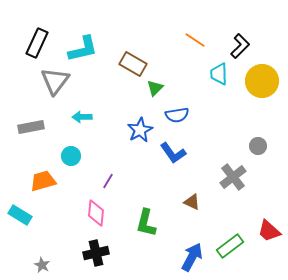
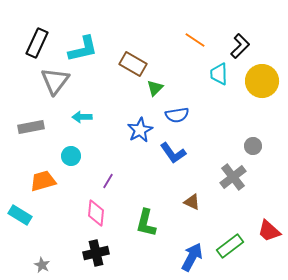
gray circle: moved 5 px left
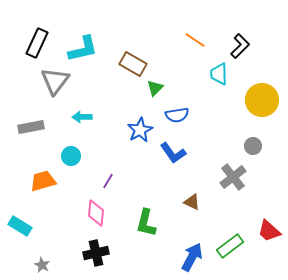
yellow circle: moved 19 px down
cyan rectangle: moved 11 px down
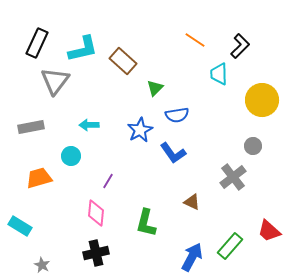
brown rectangle: moved 10 px left, 3 px up; rotated 12 degrees clockwise
cyan arrow: moved 7 px right, 8 px down
orange trapezoid: moved 4 px left, 3 px up
green rectangle: rotated 12 degrees counterclockwise
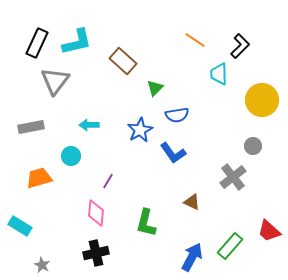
cyan L-shape: moved 6 px left, 7 px up
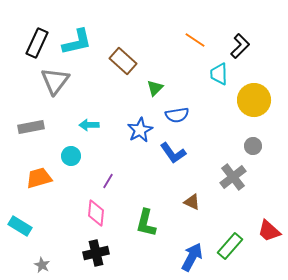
yellow circle: moved 8 px left
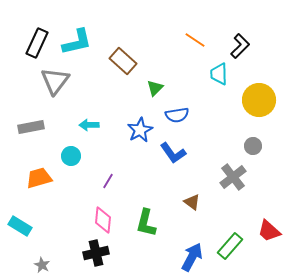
yellow circle: moved 5 px right
brown triangle: rotated 12 degrees clockwise
pink diamond: moved 7 px right, 7 px down
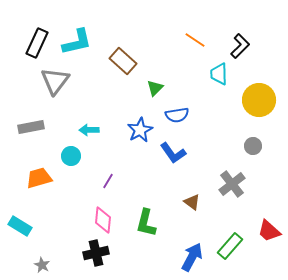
cyan arrow: moved 5 px down
gray cross: moved 1 px left, 7 px down
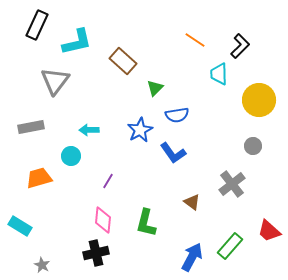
black rectangle: moved 18 px up
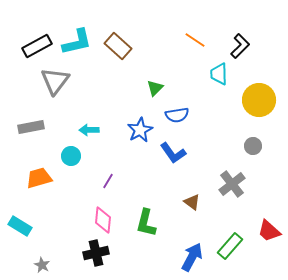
black rectangle: moved 21 px down; rotated 36 degrees clockwise
brown rectangle: moved 5 px left, 15 px up
